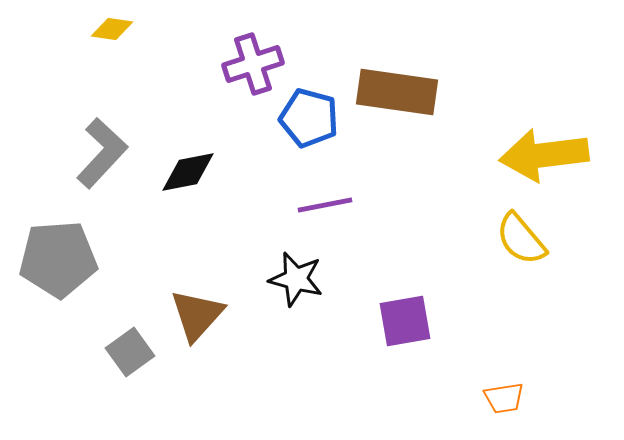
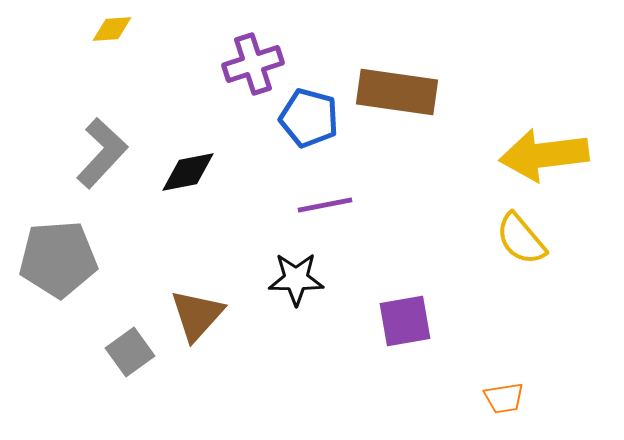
yellow diamond: rotated 12 degrees counterclockwise
black star: rotated 14 degrees counterclockwise
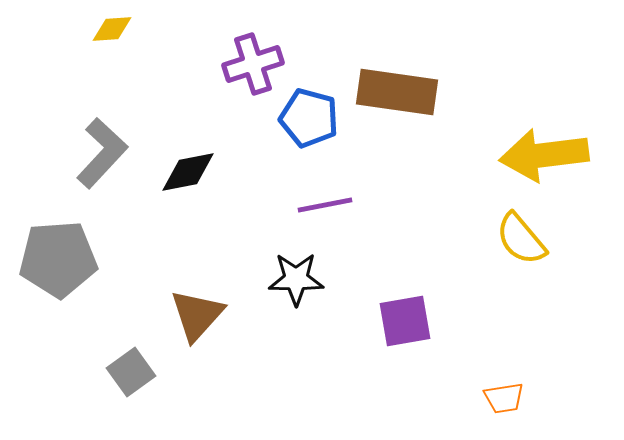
gray square: moved 1 px right, 20 px down
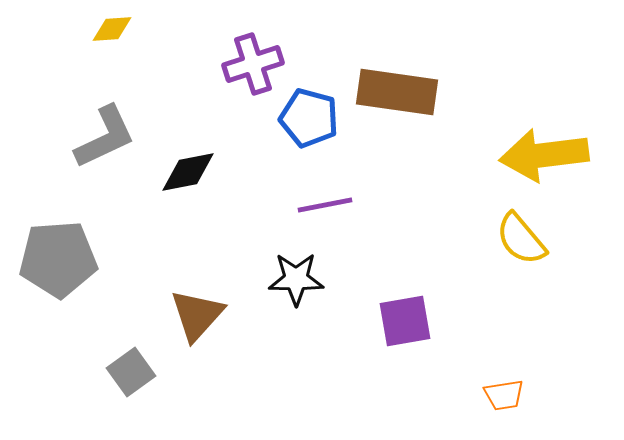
gray L-shape: moved 3 px right, 16 px up; rotated 22 degrees clockwise
orange trapezoid: moved 3 px up
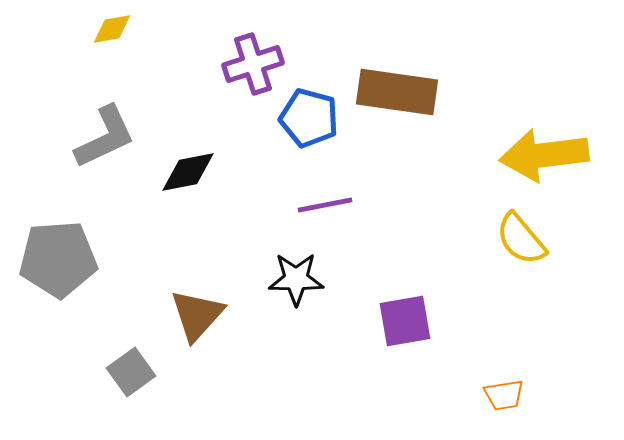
yellow diamond: rotated 6 degrees counterclockwise
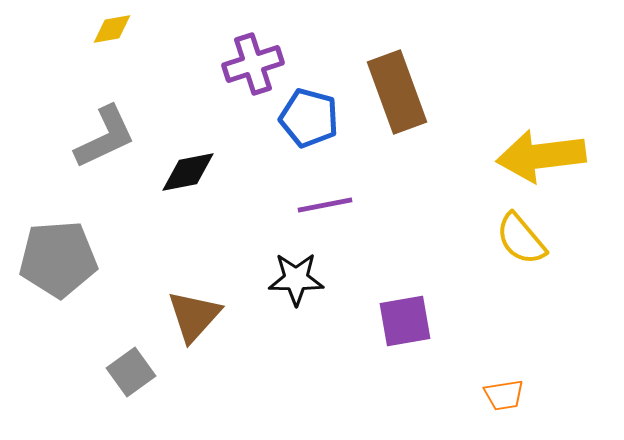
brown rectangle: rotated 62 degrees clockwise
yellow arrow: moved 3 px left, 1 px down
brown triangle: moved 3 px left, 1 px down
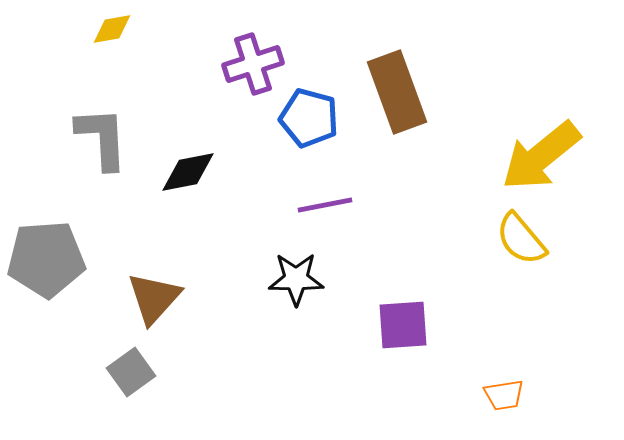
gray L-shape: moved 3 px left, 1 px down; rotated 68 degrees counterclockwise
yellow arrow: rotated 32 degrees counterclockwise
gray pentagon: moved 12 px left
brown triangle: moved 40 px left, 18 px up
purple square: moved 2 px left, 4 px down; rotated 6 degrees clockwise
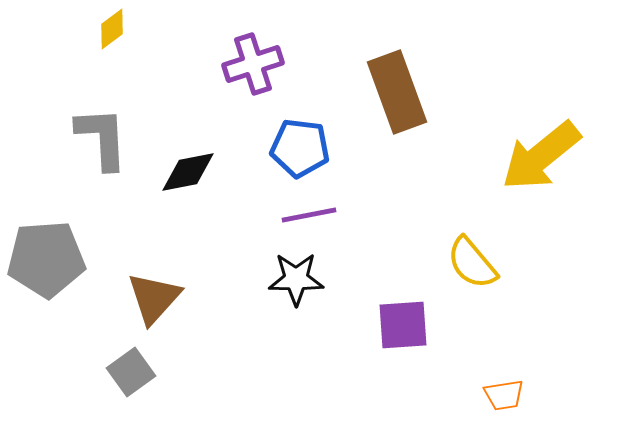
yellow diamond: rotated 27 degrees counterclockwise
blue pentagon: moved 9 px left, 30 px down; rotated 8 degrees counterclockwise
purple line: moved 16 px left, 10 px down
yellow semicircle: moved 49 px left, 24 px down
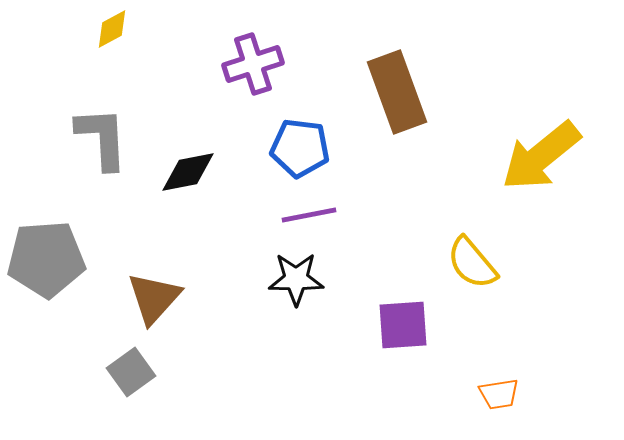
yellow diamond: rotated 9 degrees clockwise
orange trapezoid: moved 5 px left, 1 px up
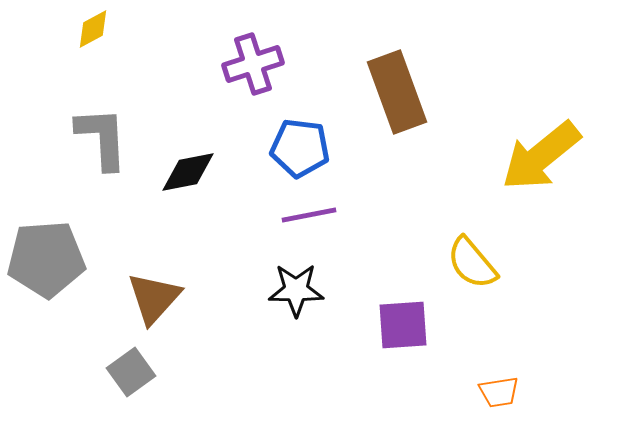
yellow diamond: moved 19 px left
black star: moved 11 px down
orange trapezoid: moved 2 px up
